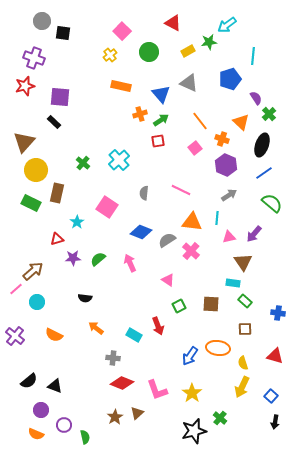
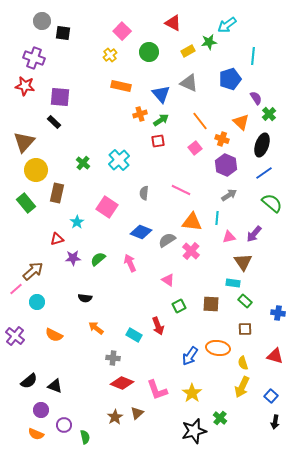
red star at (25, 86): rotated 24 degrees clockwise
green rectangle at (31, 203): moved 5 px left; rotated 24 degrees clockwise
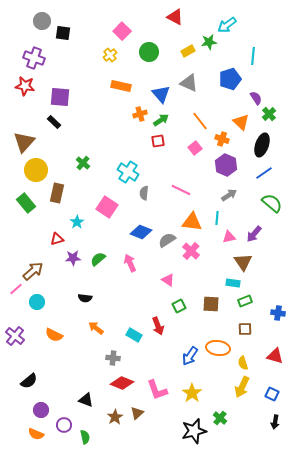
red triangle at (173, 23): moved 2 px right, 6 px up
cyan cross at (119, 160): moved 9 px right, 12 px down; rotated 15 degrees counterclockwise
green rectangle at (245, 301): rotated 64 degrees counterclockwise
black triangle at (55, 386): moved 31 px right, 14 px down
blue square at (271, 396): moved 1 px right, 2 px up; rotated 16 degrees counterclockwise
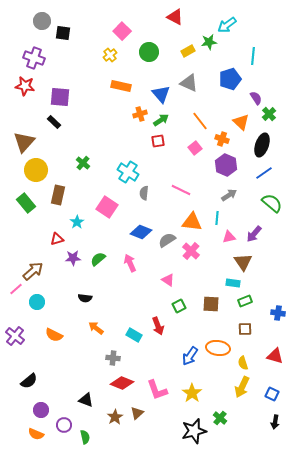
brown rectangle at (57, 193): moved 1 px right, 2 px down
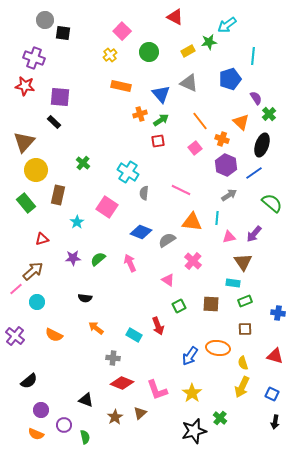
gray circle at (42, 21): moved 3 px right, 1 px up
blue line at (264, 173): moved 10 px left
red triangle at (57, 239): moved 15 px left
pink cross at (191, 251): moved 2 px right, 10 px down
brown triangle at (137, 413): moved 3 px right
